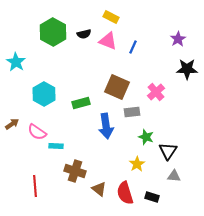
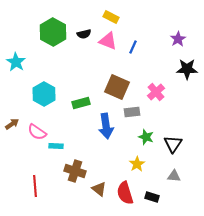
black triangle: moved 5 px right, 7 px up
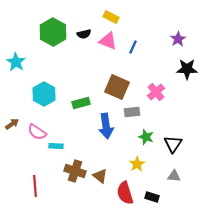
brown triangle: moved 1 px right, 13 px up
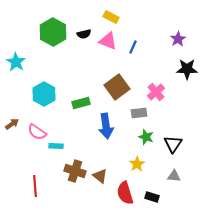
brown square: rotated 30 degrees clockwise
gray rectangle: moved 7 px right, 1 px down
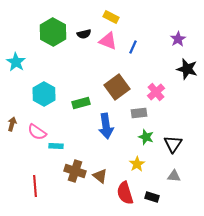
black star: rotated 15 degrees clockwise
brown arrow: rotated 40 degrees counterclockwise
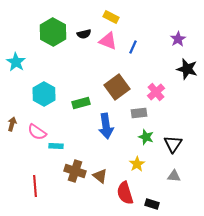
black rectangle: moved 7 px down
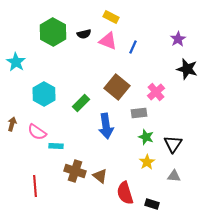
brown square: rotated 15 degrees counterclockwise
green rectangle: rotated 30 degrees counterclockwise
yellow star: moved 10 px right, 2 px up
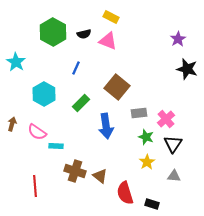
blue line: moved 57 px left, 21 px down
pink cross: moved 10 px right, 27 px down
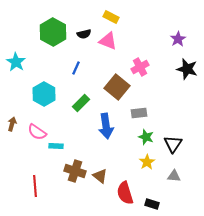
pink cross: moved 26 px left, 52 px up; rotated 12 degrees clockwise
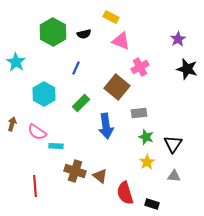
pink triangle: moved 13 px right
